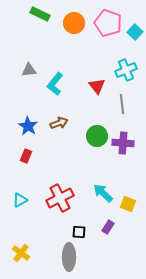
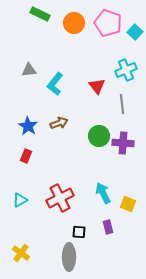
green circle: moved 2 px right
cyan arrow: rotated 20 degrees clockwise
purple rectangle: rotated 48 degrees counterclockwise
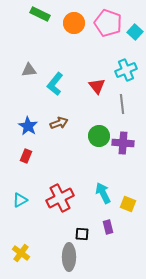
black square: moved 3 px right, 2 px down
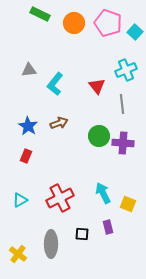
yellow cross: moved 3 px left, 1 px down
gray ellipse: moved 18 px left, 13 px up
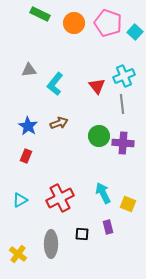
cyan cross: moved 2 px left, 6 px down
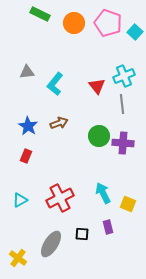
gray triangle: moved 2 px left, 2 px down
gray ellipse: rotated 32 degrees clockwise
yellow cross: moved 4 px down
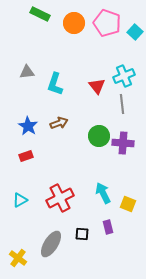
pink pentagon: moved 1 px left
cyan L-shape: rotated 20 degrees counterclockwise
red rectangle: rotated 48 degrees clockwise
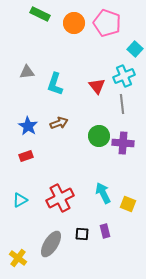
cyan square: moved 17 px down
purple rectangle: moved 3 px left, 4 px down
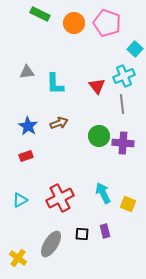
cyan L-shape: rotated 20 degrees counterclockwise
